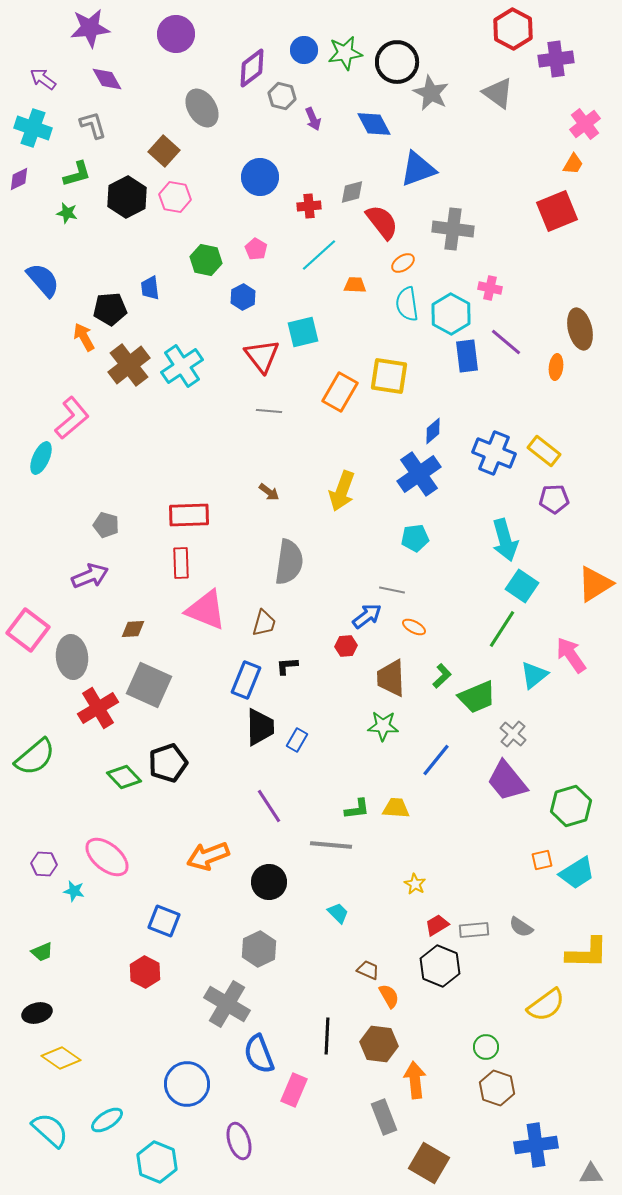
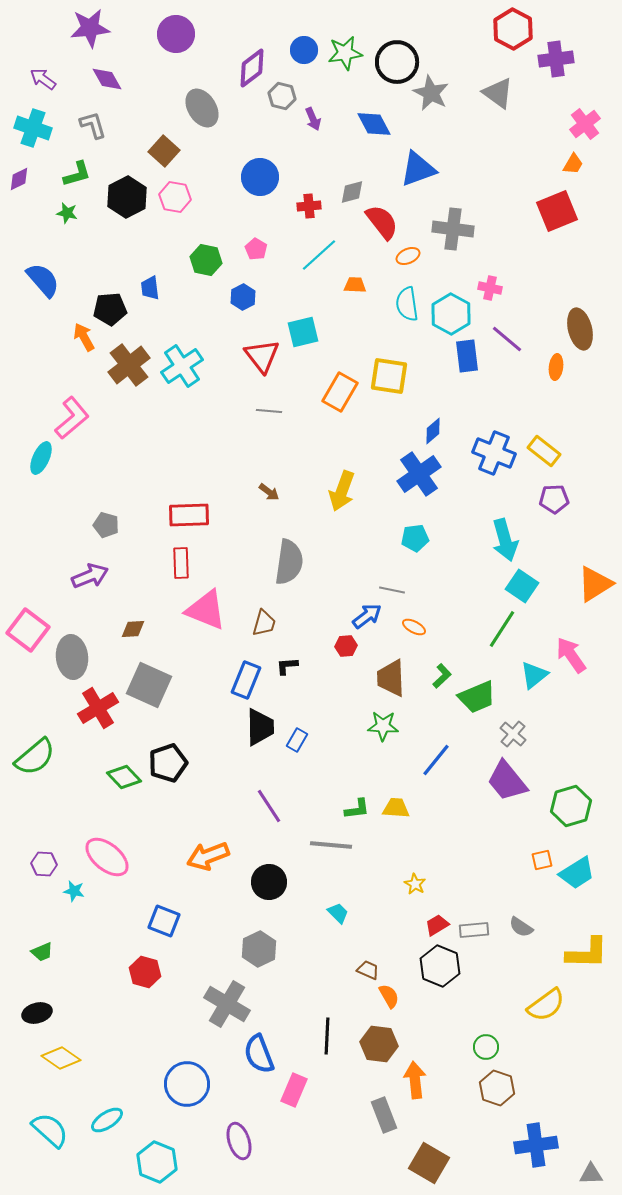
orange ellipse at (403, 263): moved 5 px right, 7 px up; rotated 10 degrees clockwise
purple line at (506, 342): moved 1 px right, 3 px up
red hexagon at (145, 972): rotated 12 degrees counterclockwise
gray rectangle at (384, 1117): moved 2 px up
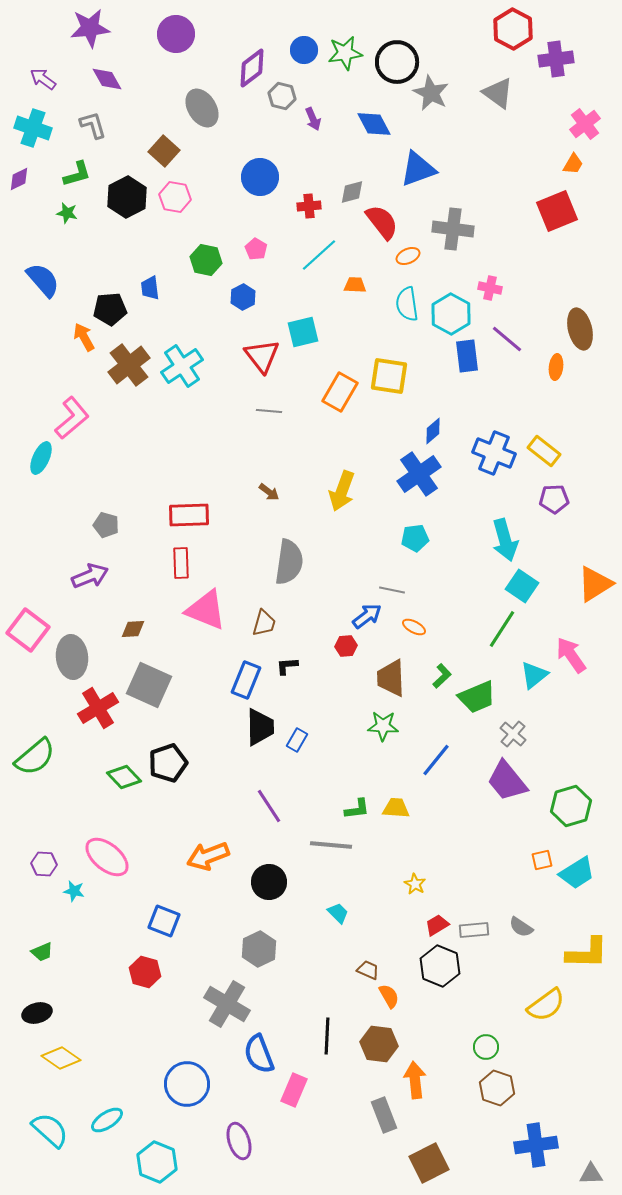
brown square at (429, 1163): rotated 33 degrees clockwise
